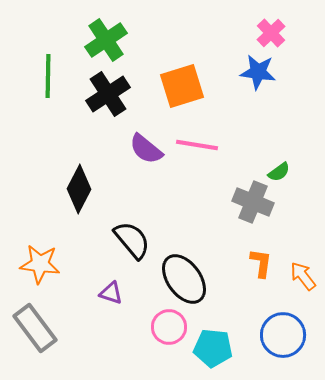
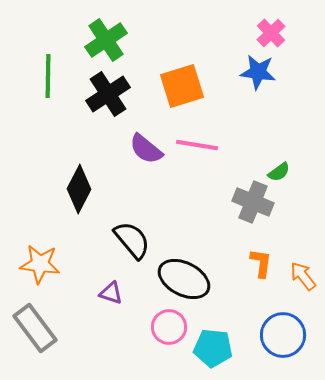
black ellipse: rotated 27 degrees counterclockwise
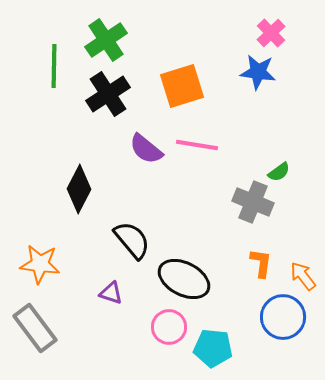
green line: moved 6 px right, 10 px up
blue circle: moved 18 px up
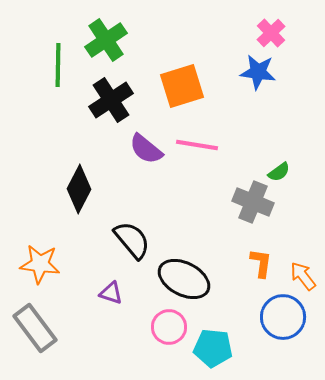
green line: moved 4 px right, 1 px up
black cross: moved 3 px right, 6 px down
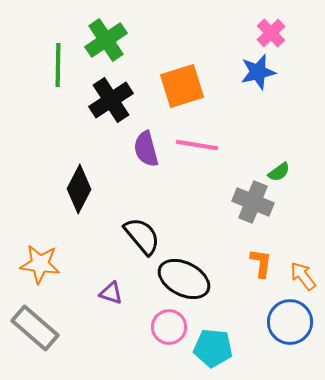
blue star: rotated 21 degrees counterclockwise
purple semicircle: rotated 36 degrees clockwise
black semicircle: moved 10 px right, 4 px up
blue circle: moved 7 px right, 5 px down
gray rectangle: rotated 12 degrees counterclockwise
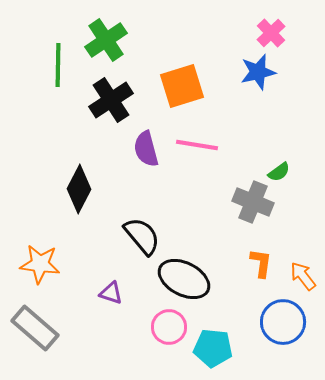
blue circle: moved 7 px left
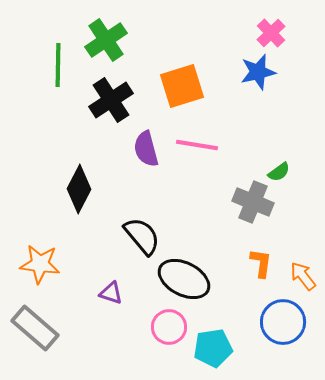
cyan pentagon: rotated 15 degrees counterclockwise
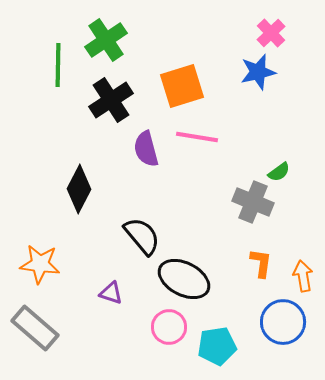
pink line: moved 8 px up
orange arrow: rotated 28 degrees clockwise
cyan pentagon: moved 4 px right, 2 px up
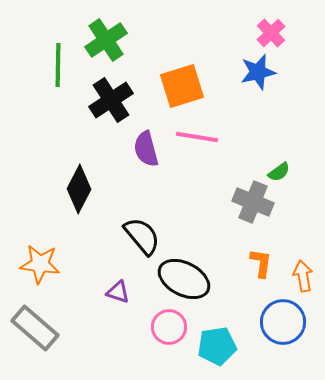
purple triangle: moved 7 px right, 1 px up
